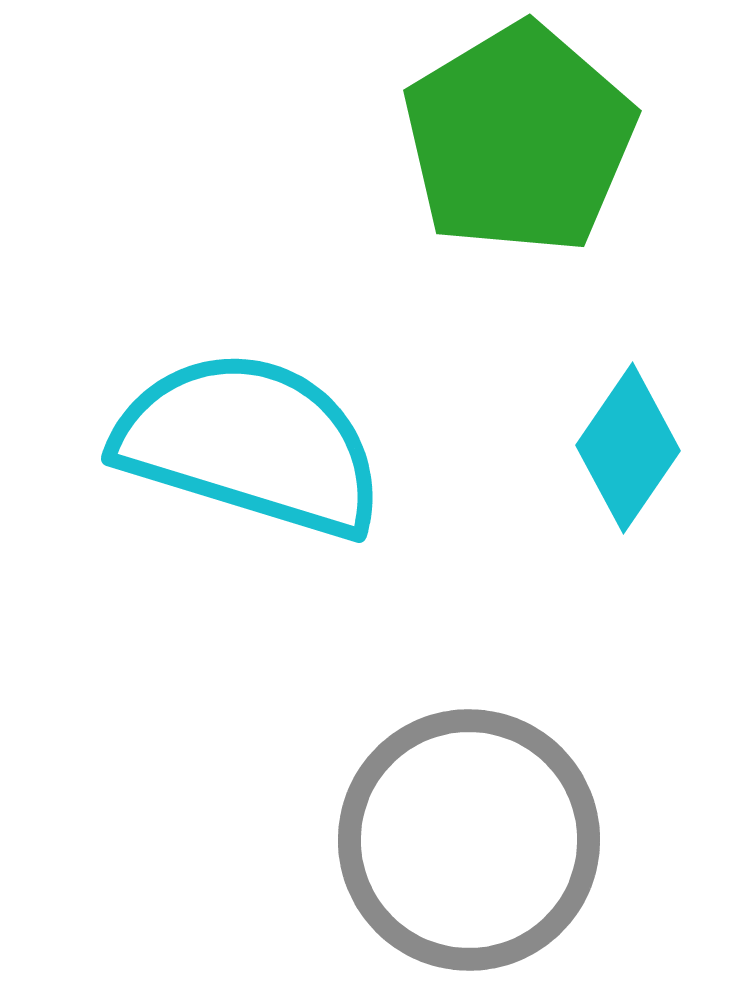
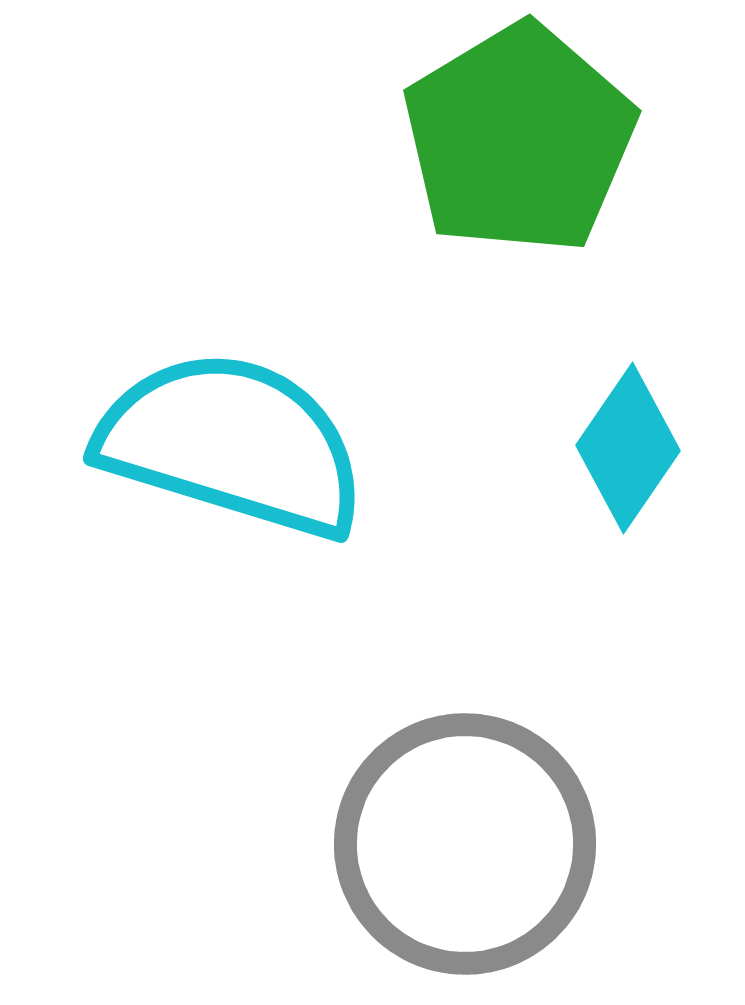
cyan semicircle: moved 18 px left
gray circle: moved 4 px left, 4 px down
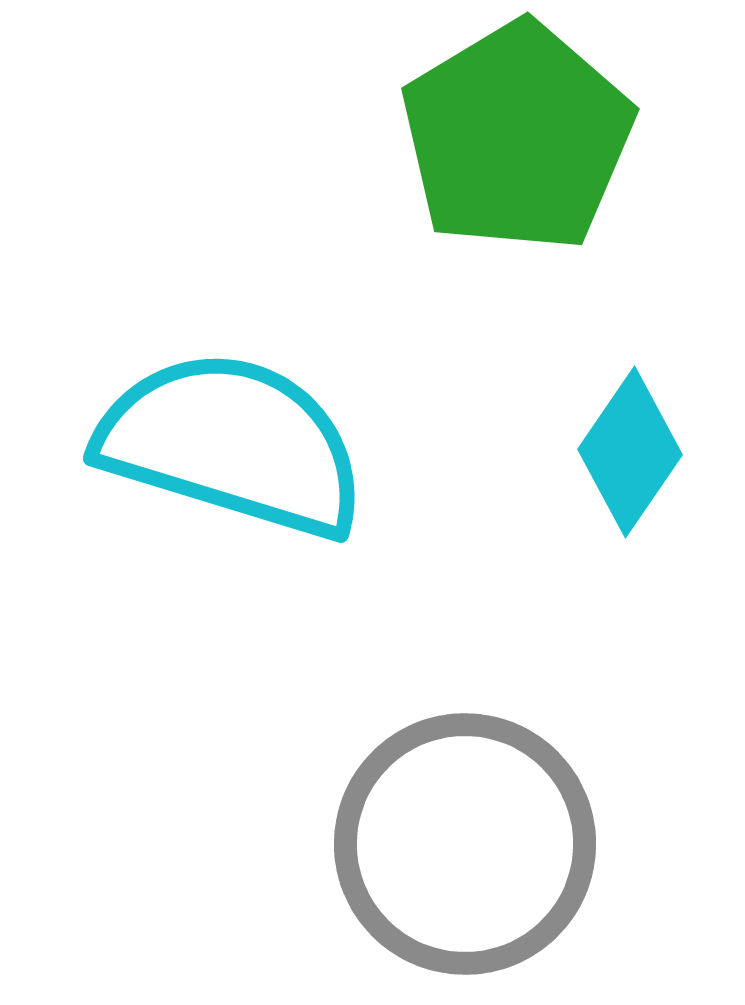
green pentagon: moved 2 px left, 2 px up
cyan diamond: moved 2 px right, 4 px down
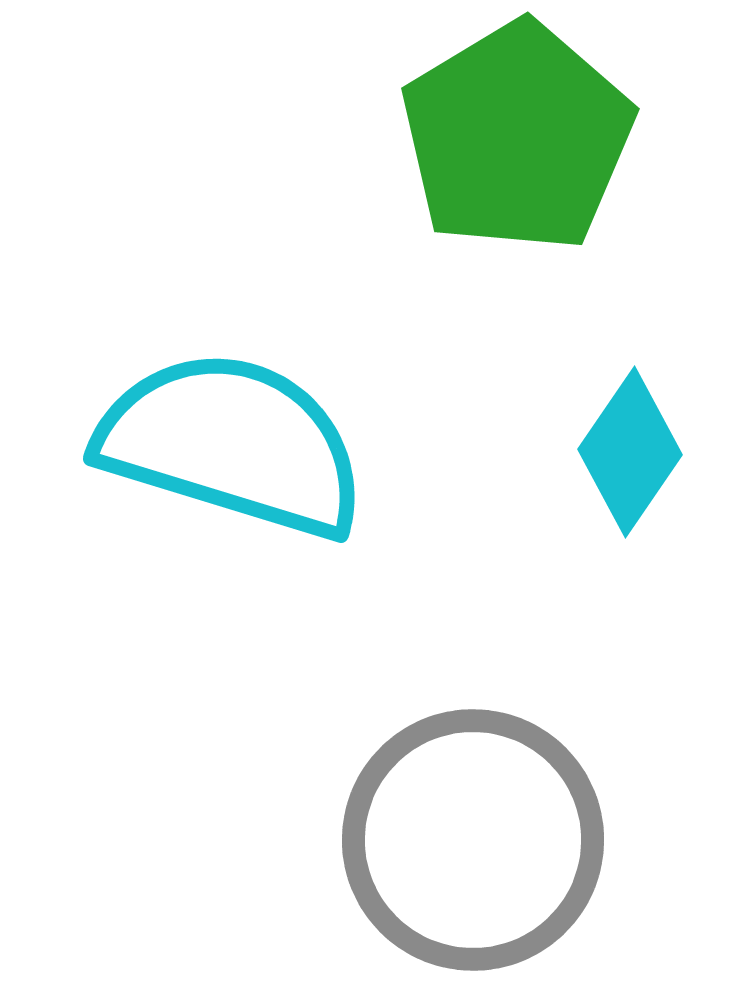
gray circle: moved 8 px right, 4 px up
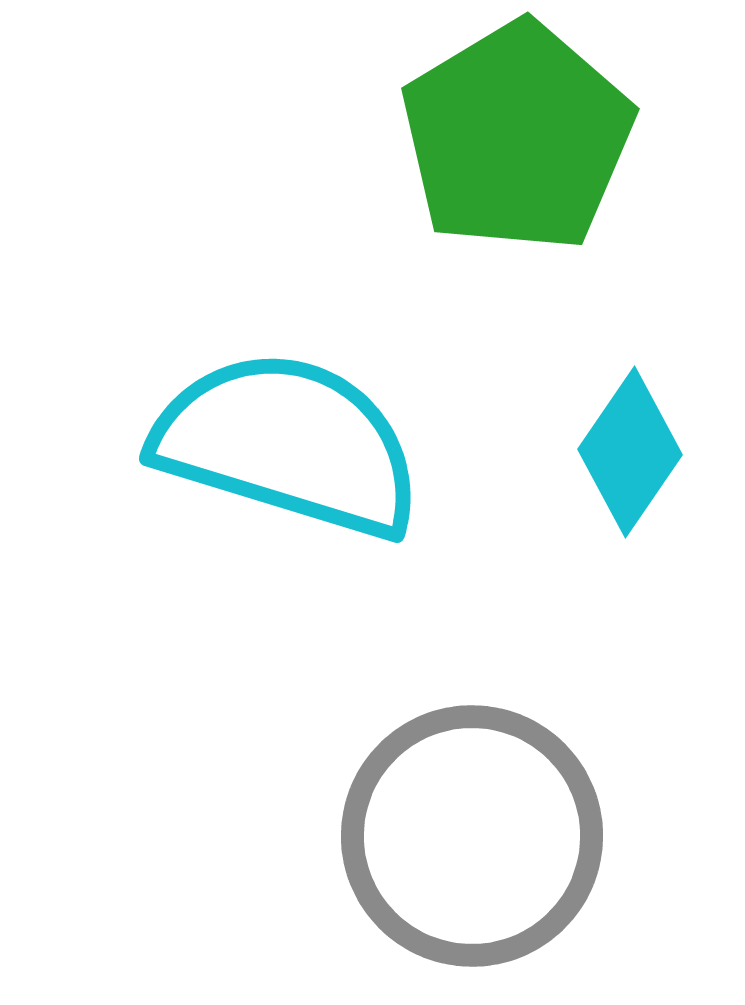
cyan semicircle: moved 56 px right
gray circle: moved 1 px left, 4 px up
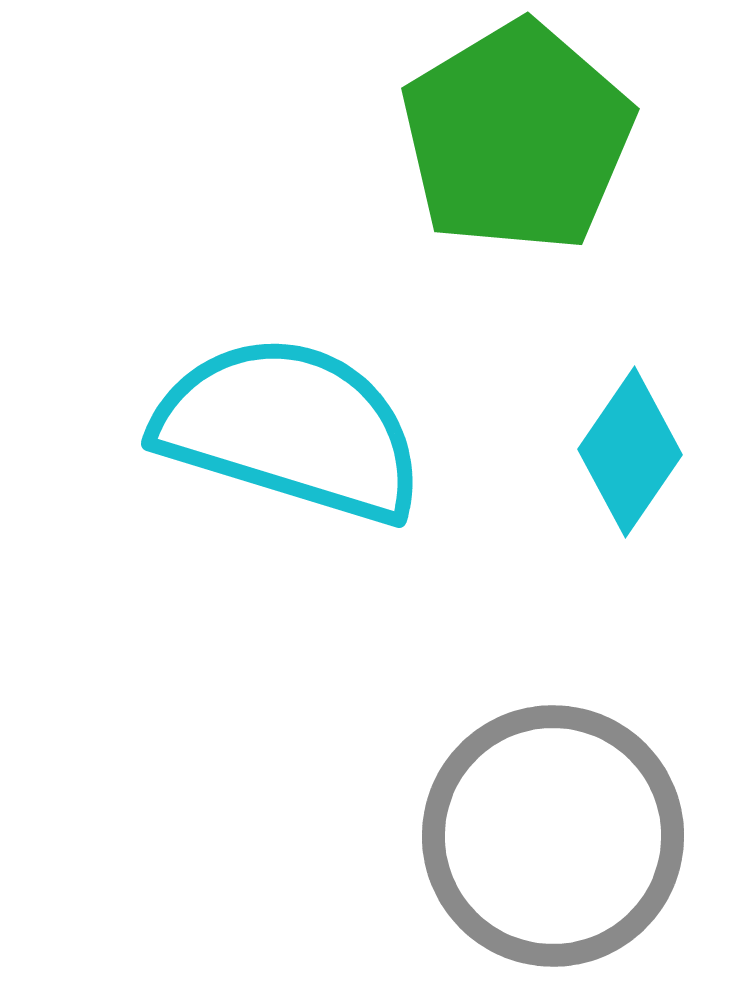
cyan semicircle: moved 2 px right, 15 px up
gray circle: moved 81 px right
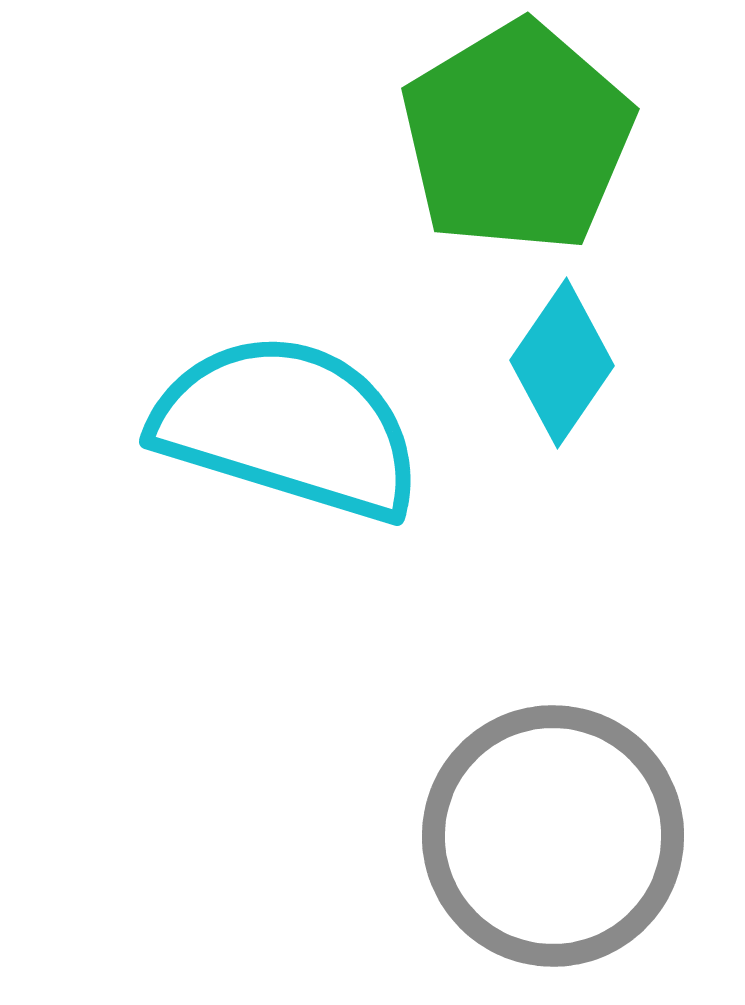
cyan semicircle: moved 2 px left, 2 px up
cyan diamond: moved 68 px left, 89 px up
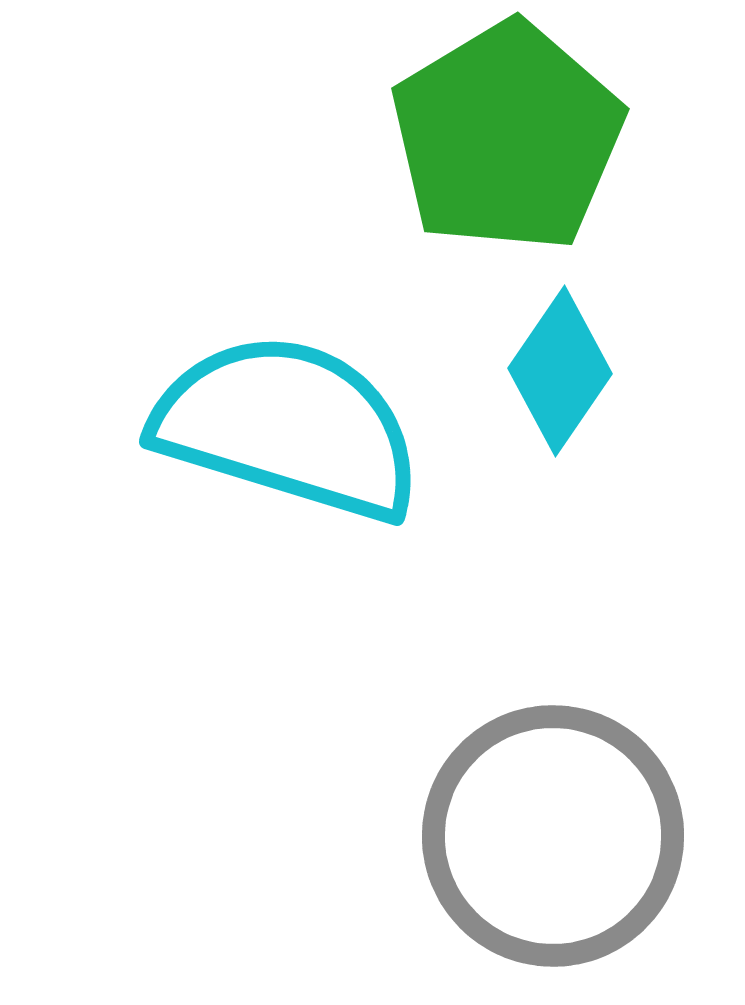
green pentagon: moved 10 px left
cyan diamond: moved 2 px left, 8 px down
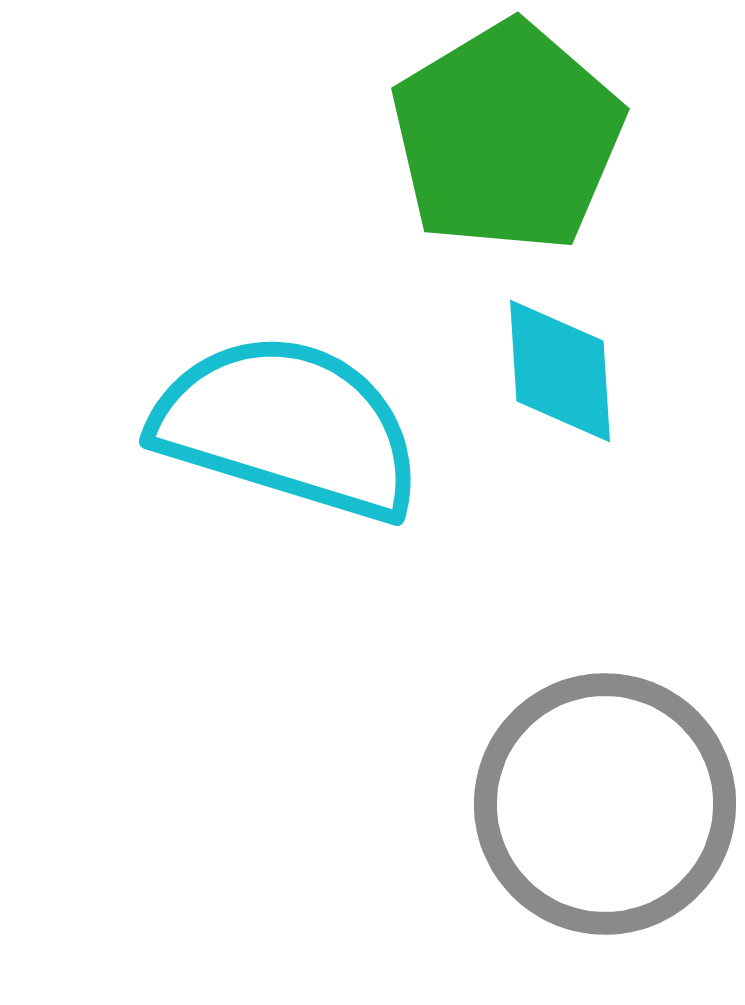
cyan diamond: rotated 38 degrees counterclockwise
gray circle: moved 52 px right, 32 px up
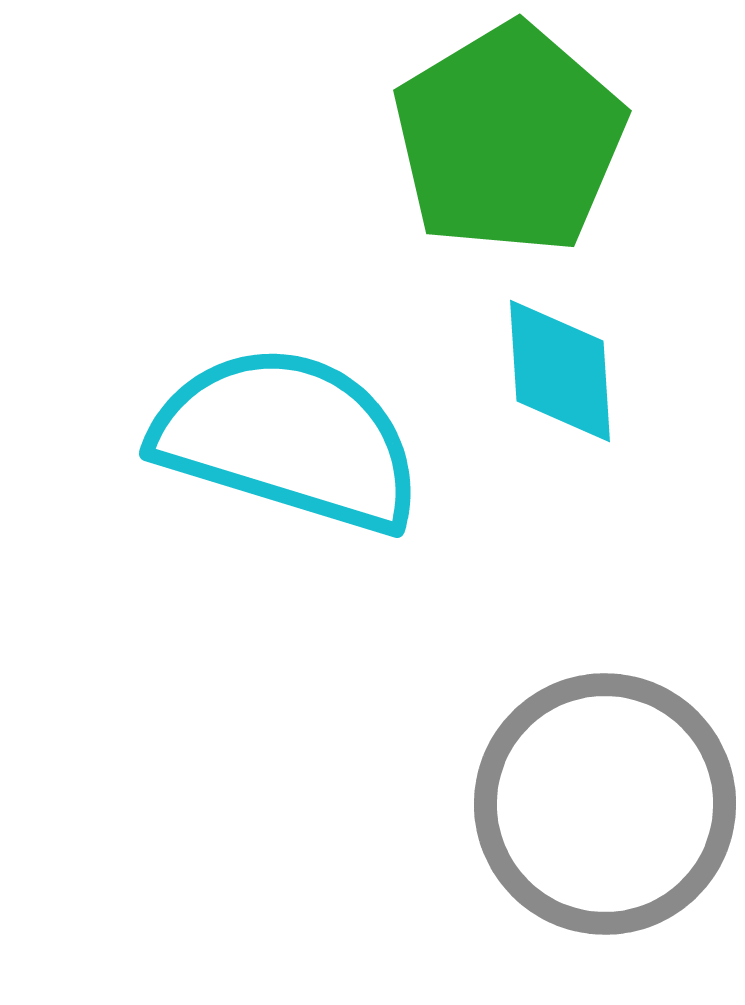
green pentagon: moved 2 px right, 2 px down
cyan semicircle: moved 12 px down
